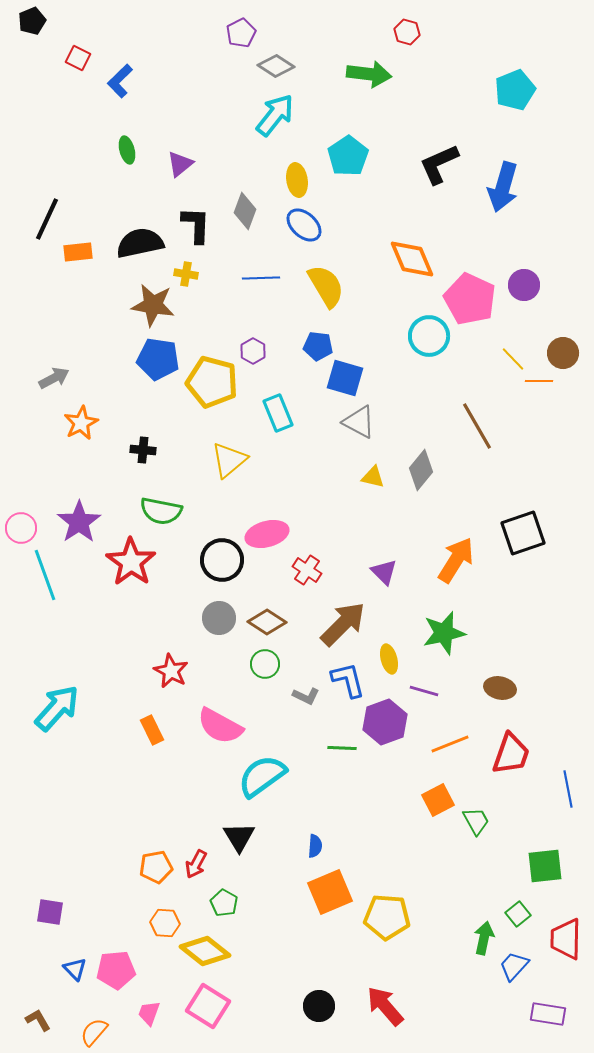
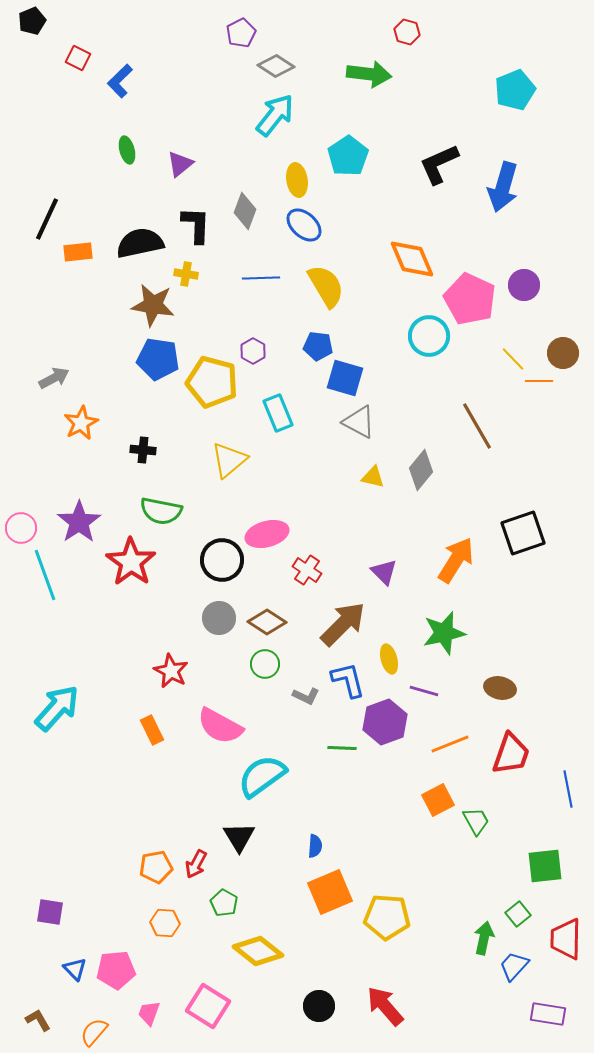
yellow diamond at (205, 951): moved 53 px right
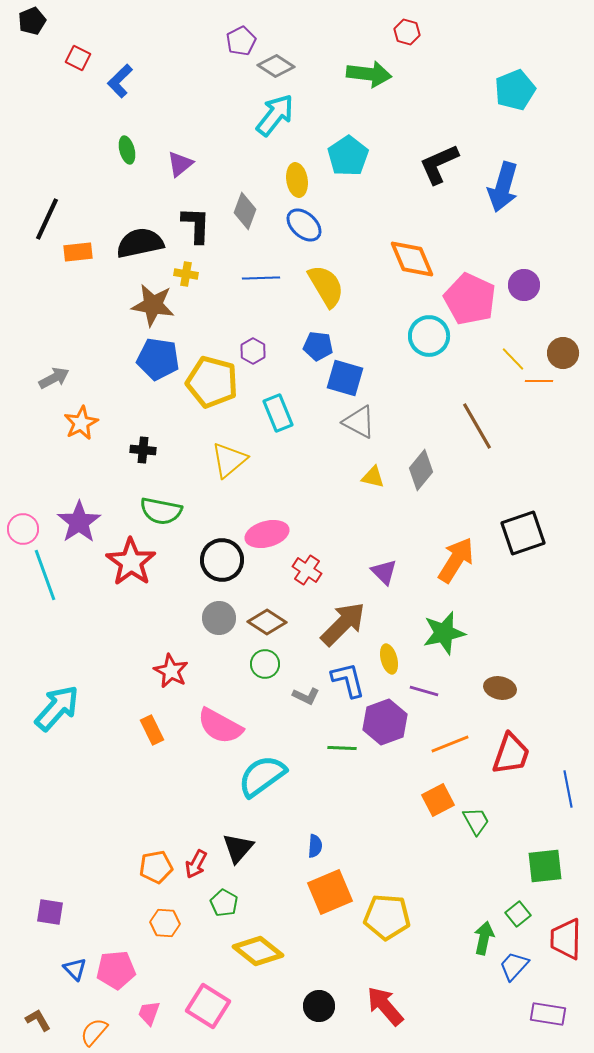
purple pentagon at (241, 33): moved 8 px down
pink circle at (21, 528): moved 2 px right, 1 px down
black triangle at (239, 837): moved 1 px left, 11 px down; rotated 12 degrees clockwise
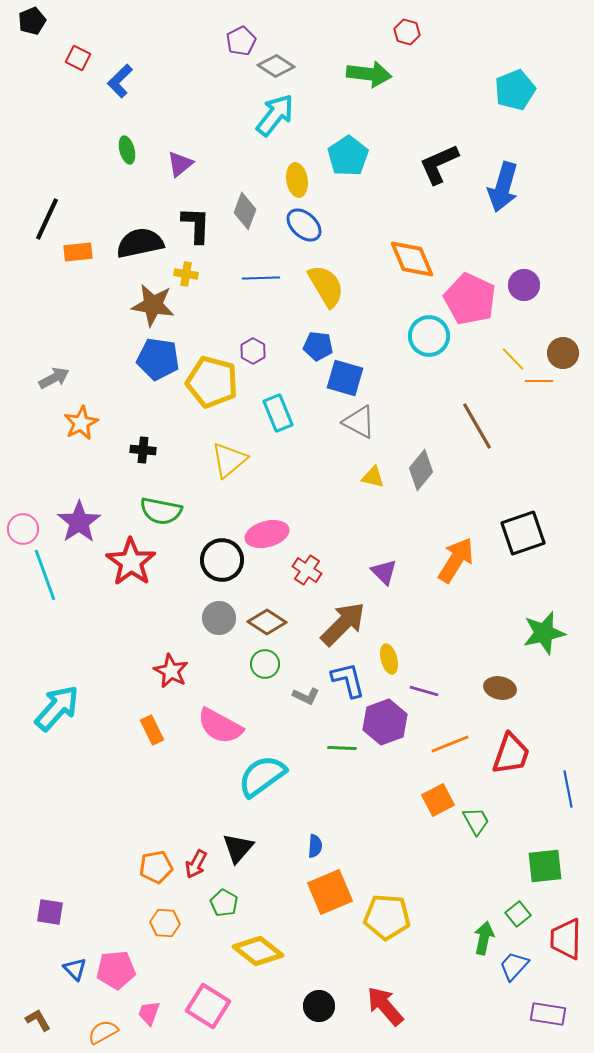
green star at (444, 633): moved 100 px right
orange semicircle at (94, 1032): moved 9 px right; rotated 20 degrees clockwise
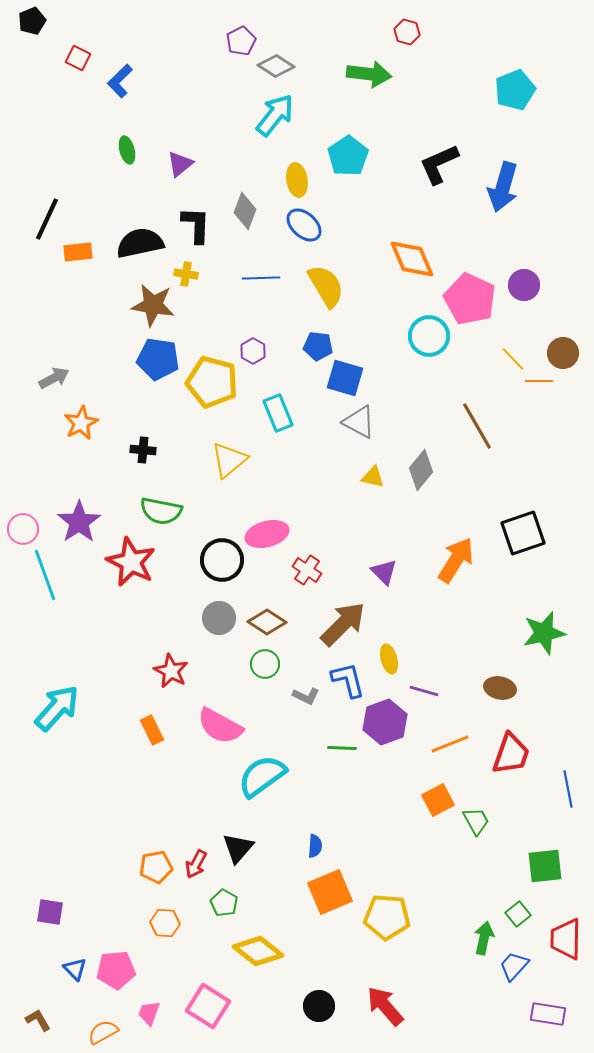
red star at (131, 562): rotated 9 degrees counterclockwise
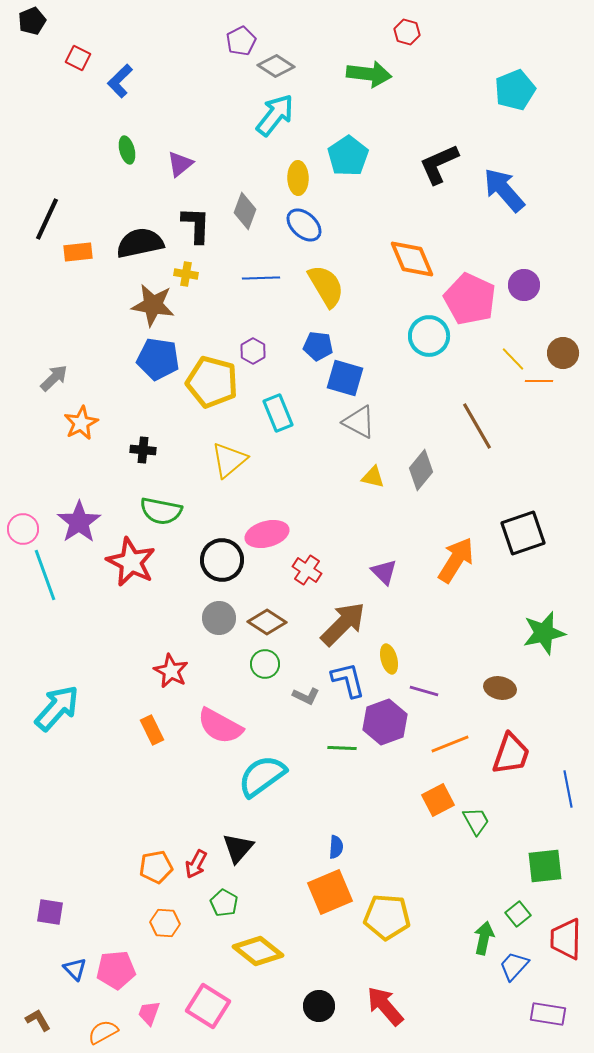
yellow ellipse at (297, 180): moved 1 px right, 2 px up; rotated 8 degrees clockwise
blue arrow at (503, 187): moved 1 px right, 3 px down; rotated 123 degrees clockwise
gray arrow at (54, 378): rotated 16 degrees counterclockwise
blue semicircle at (315, 846): moved 21 px right, 1 px down
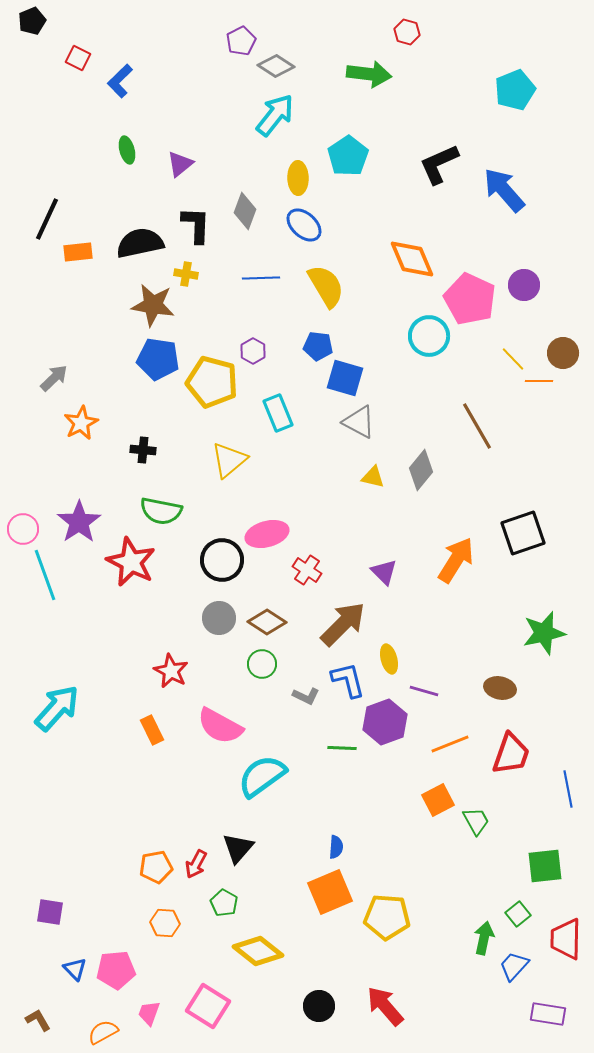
green circle at (265, 664): moved 3 px left
